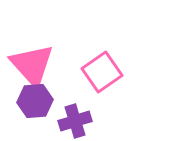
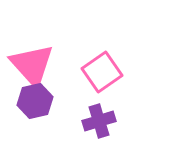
purple hexagon: rotated 8 degrees counterclockwise
purple cross: moved 24 px right
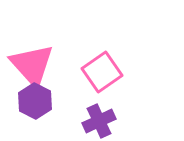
purple hexagon: rotated 20 degrees counterclockwise
purple cross: rotated 8 degrees counterclockwise
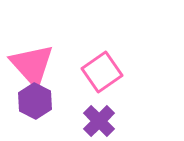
purple cross: rotated 20 degrees counterclockwise
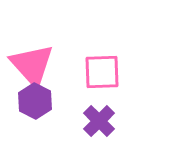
pink square: rotated 33 degrees clockwise
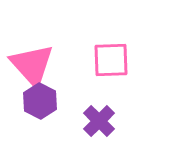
pink square: moved 9 px right, 12 px up
purple hexagon: moved 5 px right
